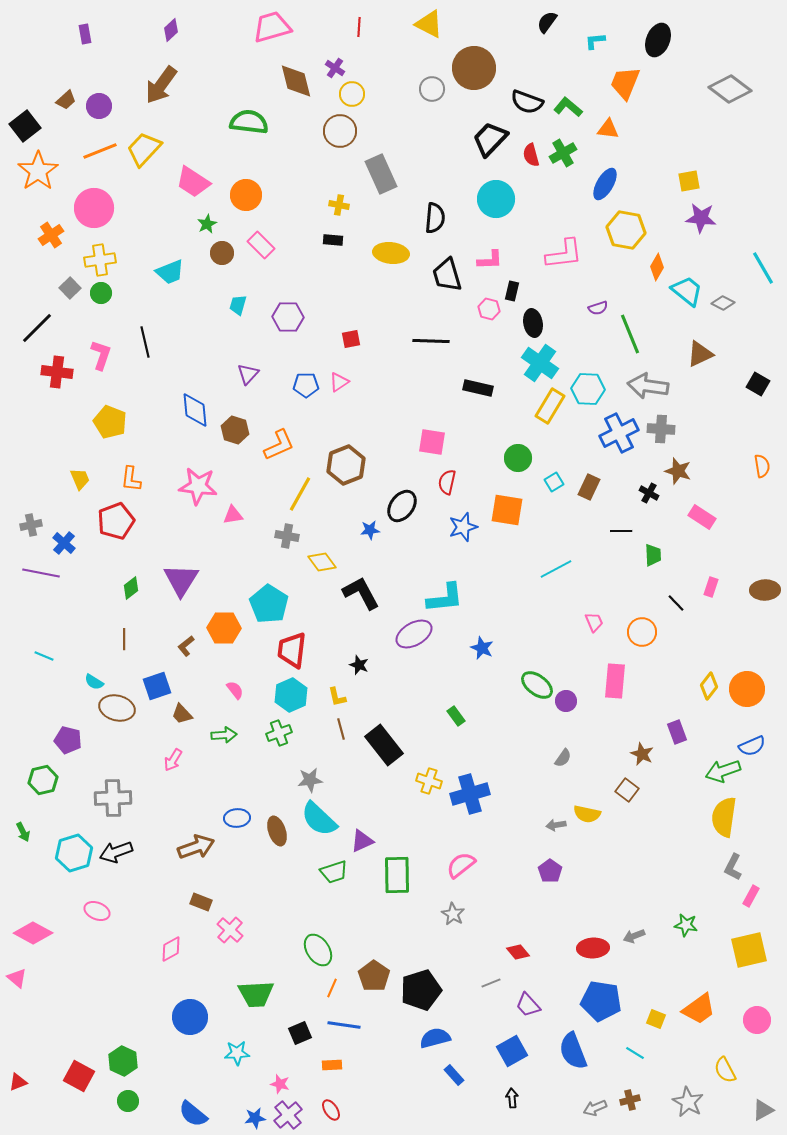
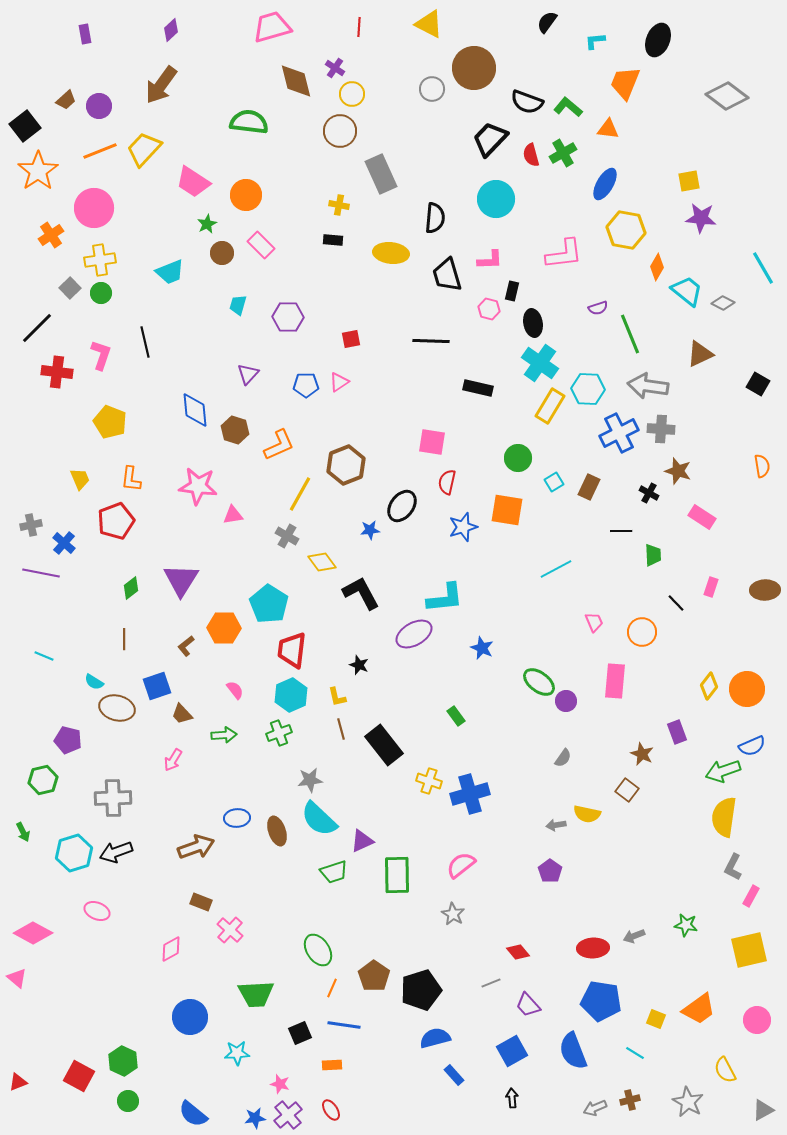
gray diamond at (730, 89): moved 3 px left, 7 px down
gray cross at (287, 536): rotated 20 degrees clockwise
green ellipse at (537, 685): moved 2 px right, 3 px up
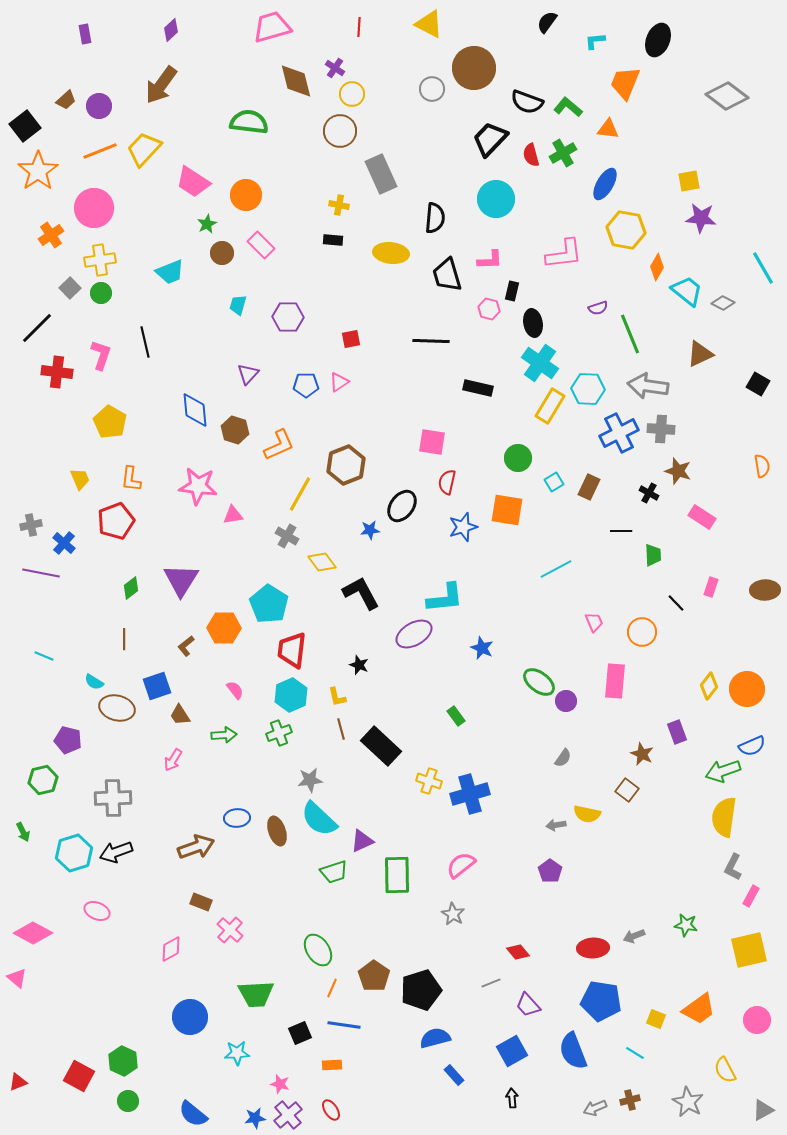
yellow pentagon at (110, 422): rotated 8 degrees clockwise
brown trapezoid at (182, 714): moved 2 px left, 1 px down; rotated 10 degrees clockwise
black rectangle at (384, 745): moved 3 px left, 1 px down; rotated 9 degrees counterclockwise
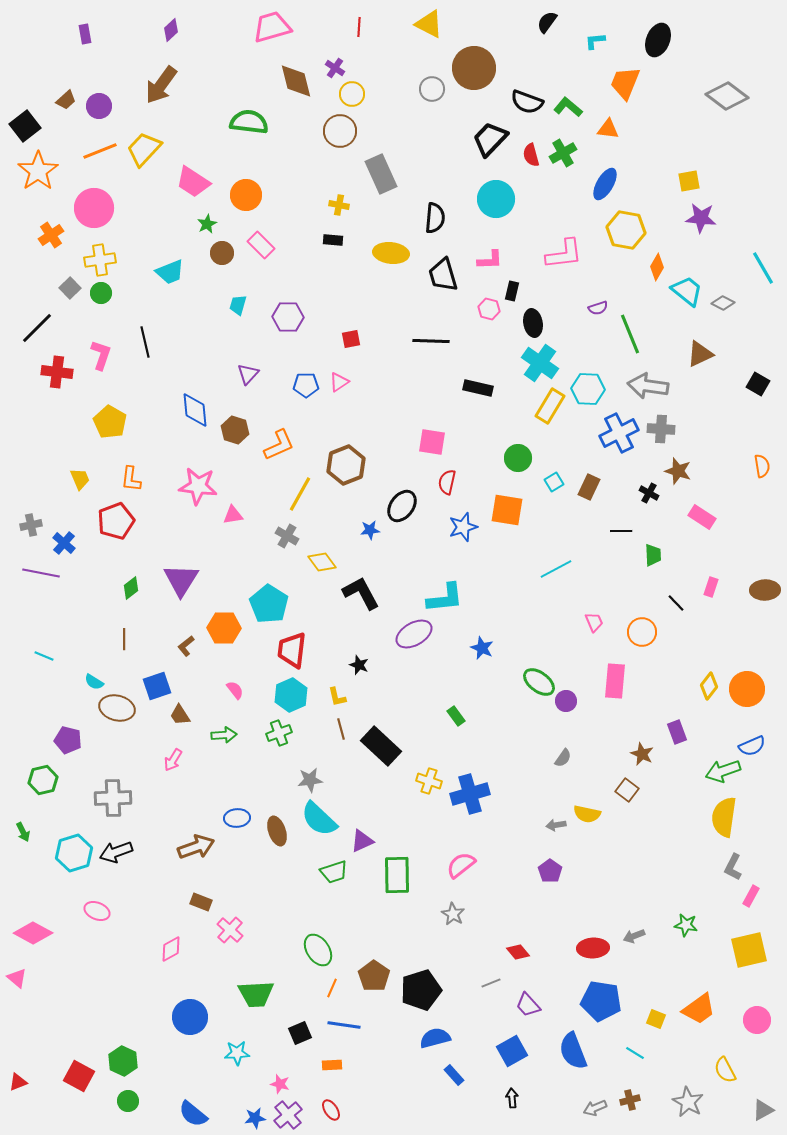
black trapezoid at (447, 275): moved 4 px left
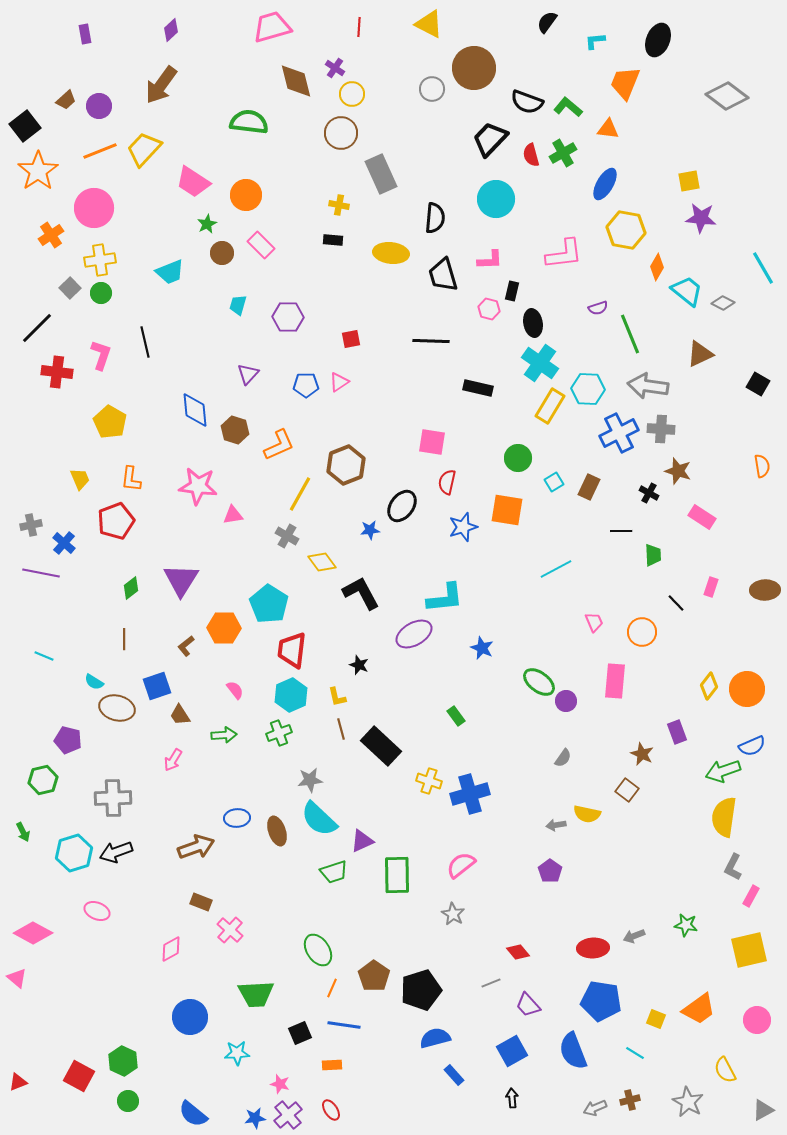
brown circle at (340, 131): moved 1 px right, 2 px down
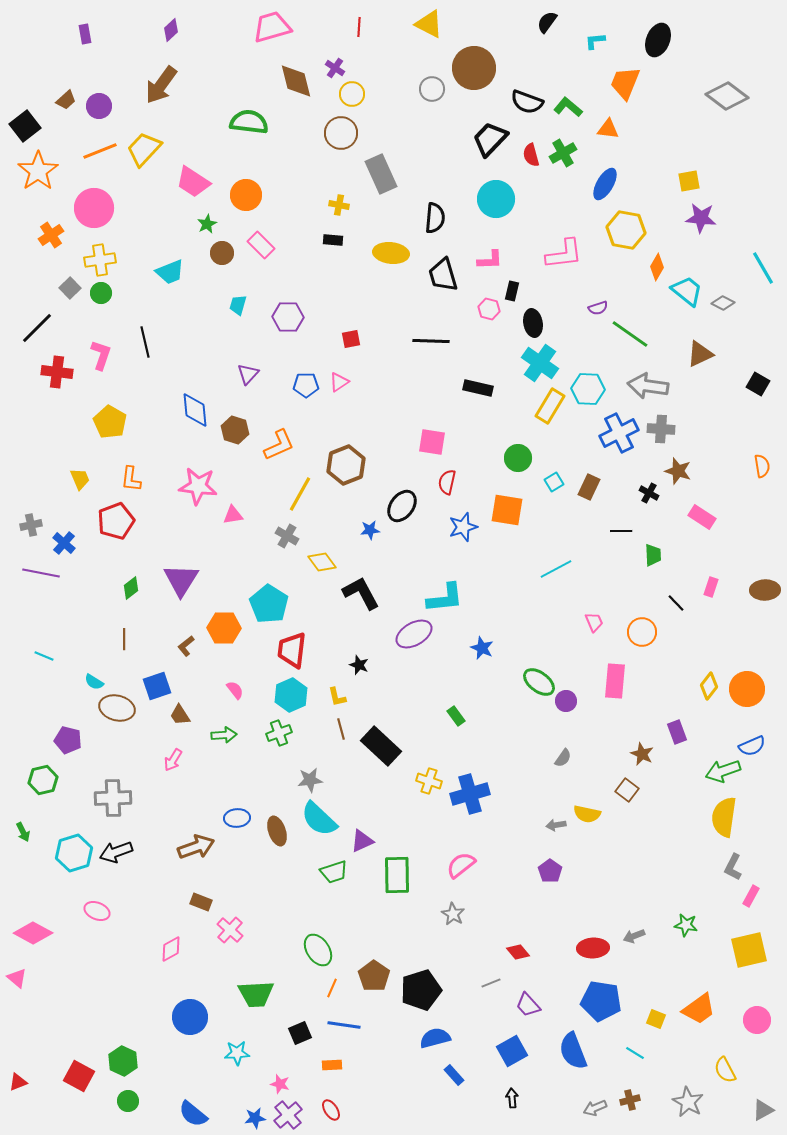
green line at (630, 334): rotated 33 degrees counterclockwise
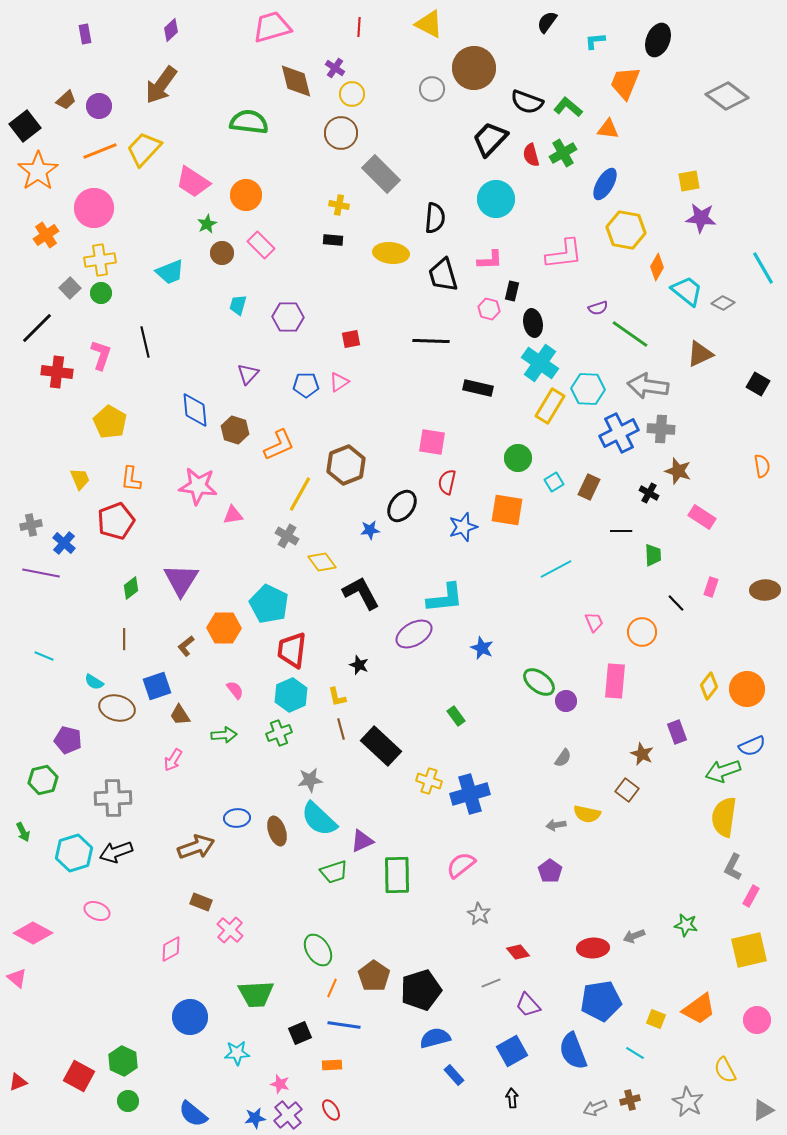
gray rectangle at (381, 174): rotated 21 degrees counterclockwise
orange cross at (51, 235): moved 5 px left
cyan pentagon at (269, 604): rotated 6 degrees counterclockwise
gray star at (453, 914): moved 26 px right
blue pentagon at (601, 1001): rotated 18 degrees counterclockwise
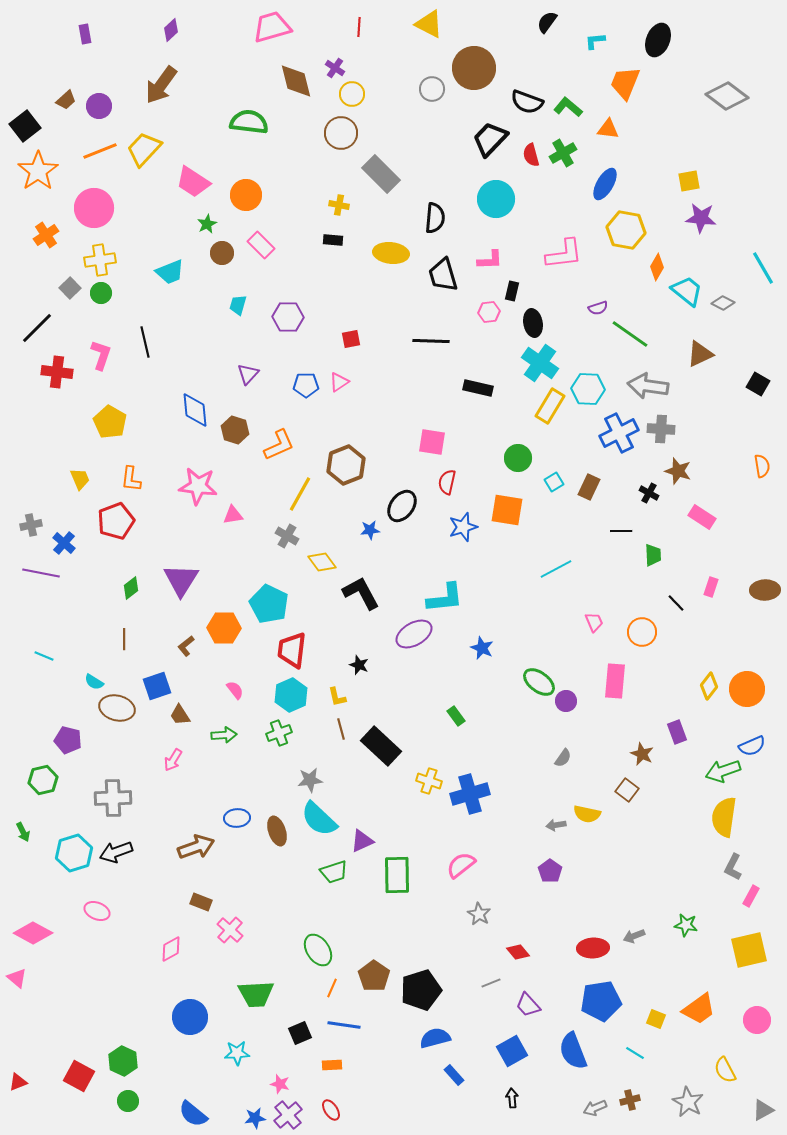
pink hexagon at (489, 309): moved 3 px down; rotated 20 degrees counterclockwise
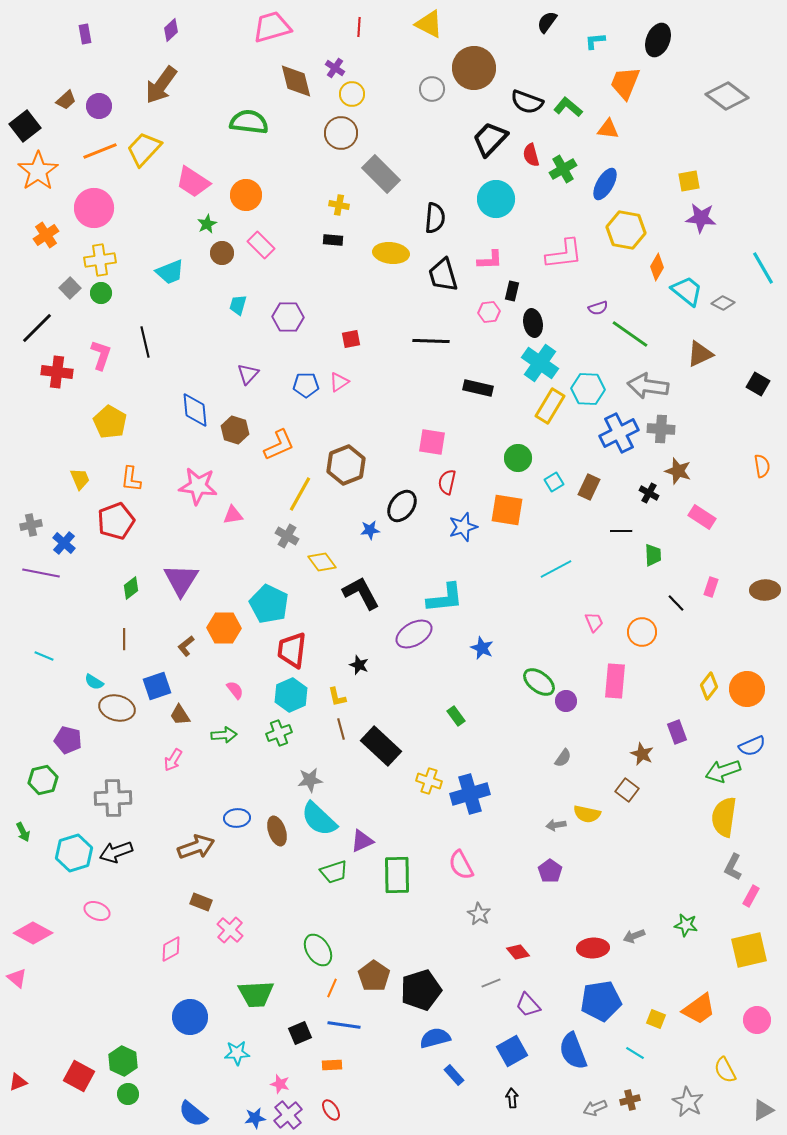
green cross at (563, 153): moved 16 px down
pink semicircle at (461, 865): rotated 80 degrees counterclockwise
green circle at (128, 1101): moved 7 px up
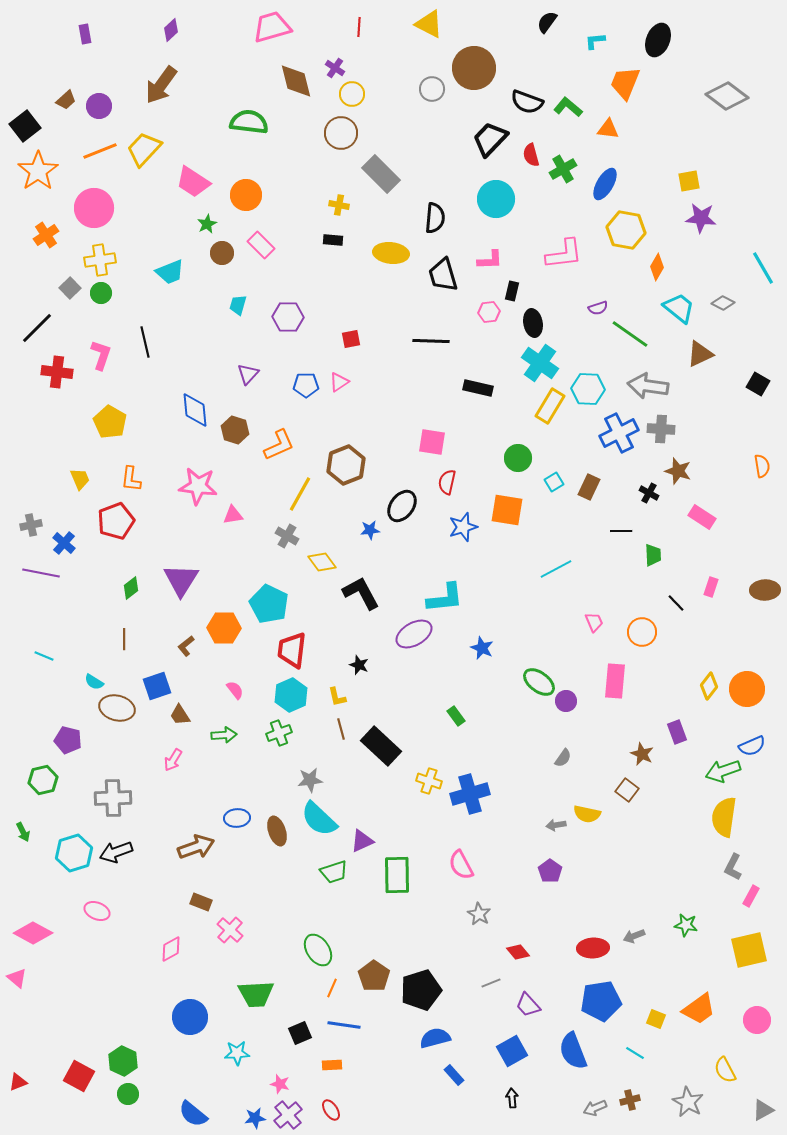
cyan trapezoid at (687, 291): moved 8 px left, 17 px down
